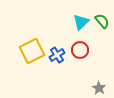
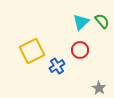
blue cross: moved 11 px down
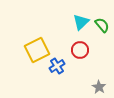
green semicircle: moved 4 px down
yellow square: moved 5 px right, 1 px up
gray star: moved 1 px up
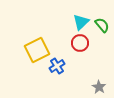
red circle: moved 7 px up
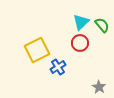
blue cross: moved 1 px right, 1 px down
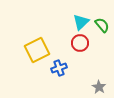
blue cross: moved 1 px right, 1 px down; rotated 14 degrees clockwise
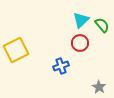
cyan triangle: moved 2 px up
yellow square: moved 21 px left
blue cross: moved 2 px right, 2 px up
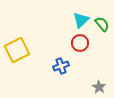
green semicircle: moved 1 px up
yellow square: moved 1 px right
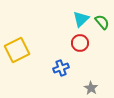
cyan triangle: moved 1 px up
green semicircle: moved 2 px up
blue cross: moved 2 px down
gray star: moved 8 px left, 1 px down
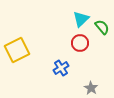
green semicircle: moved 5 px down
blue cross: rotated 14 degrees counterclockwise
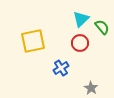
yellow square: moved 16 px right, 9 px up; rotated 15 degrees clockwise
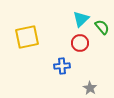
yellow square: moved 6 px left, 4 px up
blue cross: moved 1 px right, 2 px up; rotated 28 degrees clockwise
gray star: moved 1 px left
